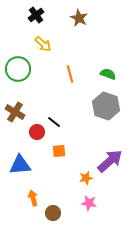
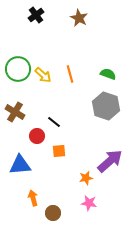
yellow arrow: moved 31 px down
red circle: moved 4 px down
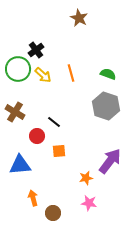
black cross: moved 35 px down
orange line: moved 1 px right, 1 px up
purple arrow: rotated 12 degrees counterclockwise
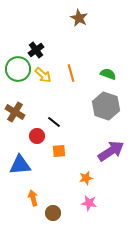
purple arrow: moved 1 px right, 10 px up; rotated 20 degrees clockwise
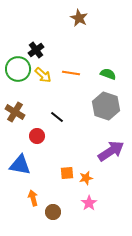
orange line: rotated 66 degrees counterclockwise
black line: moved 3 px right, 5 px up
orange square: moved 8 px right, 22 px down
blue triangle: rotated 15 degrees clockwise
pink star: rotated 28 degrees clockwise
brown circle: moved 1 px up
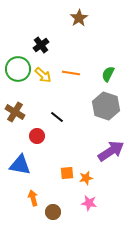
brown star: rotated 12 degrees clockwise
black cross: moved 5 px right, 5 px up
green semicircle: rotated 84 degrees counterclockwise
pink star: rotated 28 degrees counterclockwise
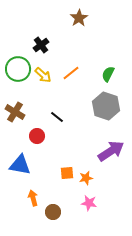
orange line: rotated 48 degrees counterclockwise
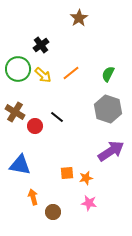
gray hexagon: moved 2 px right, 3 px down
red circle: moved 2 px left, 10 px up
orange arrow: moved 1 px up
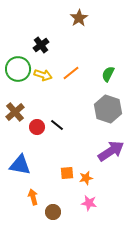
yellow arrow: rotated 24 degrees counterclockwise
brown cross: rotated 18 degrees clockwise
black line: moved 8 px down
red circle: moved 2 px right, 1 px down
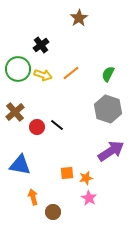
pink star: moved 5 px up; rotated 21 degrees clockwise
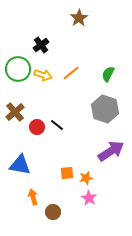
gray hexagon: moved 3 px left
